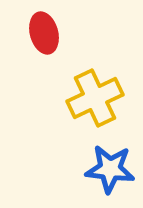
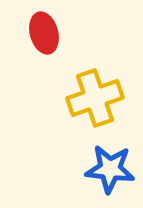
yellow cross: rotated 6 degrees clockwise
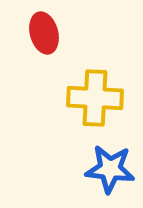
yellow cross: rotated 22 degrees clockwise
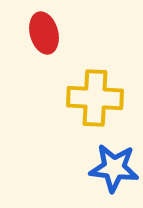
blue star: moved 4 px right, 1 px up
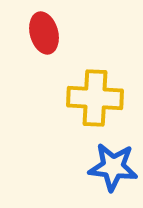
blue star: moved 1 px left, 1 px up
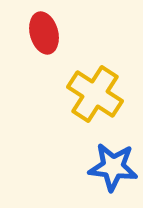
yellow cross: moved 4 px up; rotated 30 degrees clockwise
